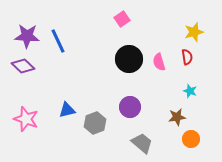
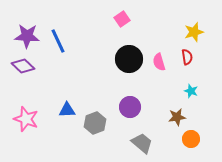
cyan star: moved 1 px right
blue triangle: rotated 12 degrees clockwise
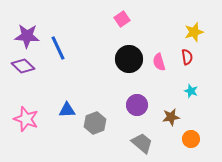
blue line: moved 7 px down
purple circle: moved 7 px right, 2 px up
brown star: moved 6 px left
